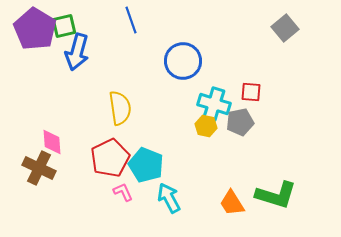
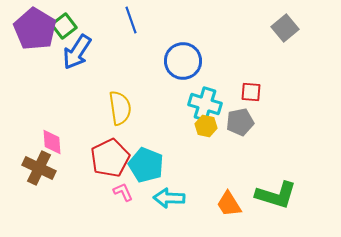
green square: rotated 25 degrees counterclockwise
blue arrow: rotated 18 degrees clockwise
cyan cross: moved 9 px left
cyan arrow: rotated 60 degrees counterclockwise
orange trapezoid: moved 3 px left, 1 px down
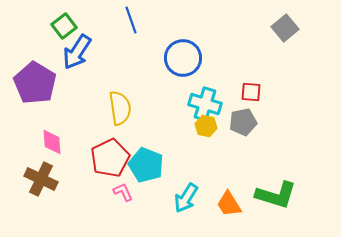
purple pentagon: moved 54 px down
blue circle: moved 3 px up
gray pentagon: moved 3 px right
brown cross: moved 2 px right, 11 px down
cyan arrow: moved 17 px right; rotated 60 degrees counterclockwise
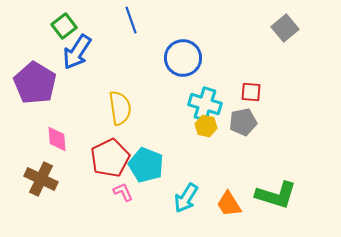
pink diamond: moved 5 px right, 3 px up
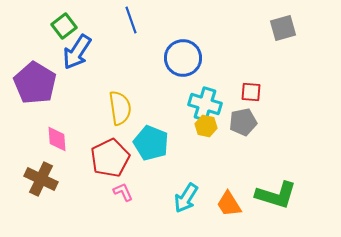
gray square: moved 2 px left; rotated 24 degrees clockwise
cyan pentagon: moved 5 px right, 22 px up
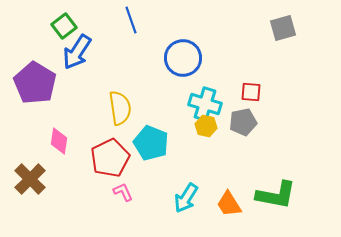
pink diamond: moved 2 px right, 2 px down; rotated 12 degrees clockwise
brown cross: moved 11 px left; rotated 20 degrees clockwise
green L-shape: rotated 6 degrees counterclockwise
